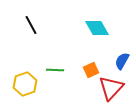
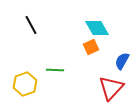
orange square: moved 23 px up
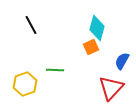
cyan diamond: rotated 45 degrees clockwise
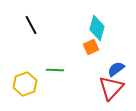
blue semicircle: moved 6 px left, 8 px down; rotated 24 degrees clockwise
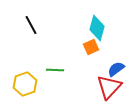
red triangle: moved 2 px left, 1 px up
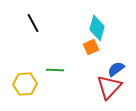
black line: moved 2 px right, 2 px up
yellow hexagon: rotated 15 degrees clockwise
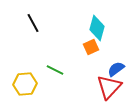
green line: rotated 24 degrees clockwise
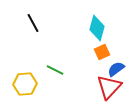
orange square: moved 11 px right, 5 px down
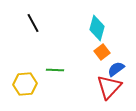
orange square: rotated 14 degrees counterclockwise
green line: rotated 24 degrees counterclockwise
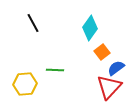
cyan diamond: moved 7 px left; rotated 20 degrees clockwise
blue semicircle: moved 1 px up
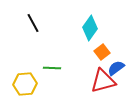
green line: moved 3 px left, 2 px up
red triangle: moved 6 px left, 6 px up; rotated 32 degrees clockwise
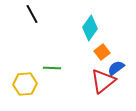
black line: moved 1 px left, 9 px up
red triangle: rotated 24 degrees counterclockwise
